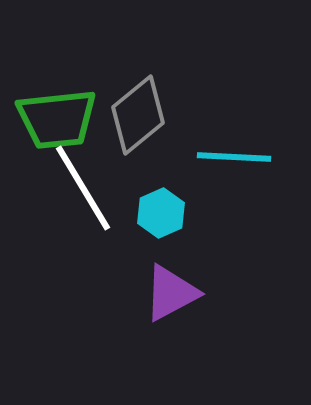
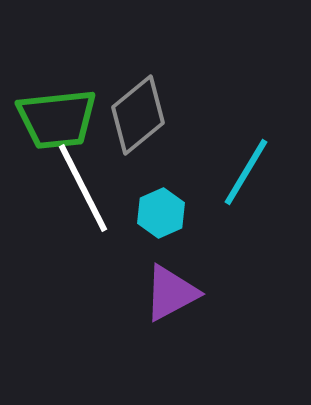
cyan line: moved 12 px right, 15 px down; rotated 62 degrees counterclockwise
white line: rotated 4 degrees clockwise
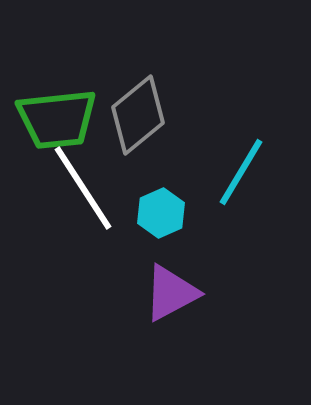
cyan line: moved 5 px left
white line: rotated 6 degrees counterclockwise
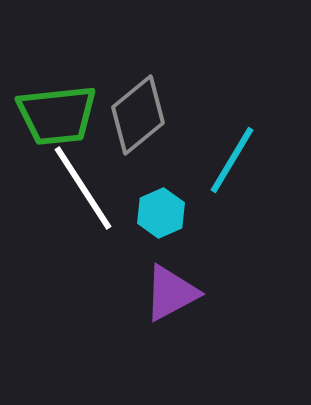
green trapezoid: moved 4 px up
cyan line: moved 9 px left, 12 px up
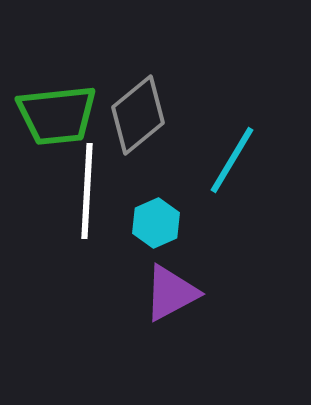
white line: moved 4 px right, 3 px down; rotated 36 degrees clockwise
cyan hexagon: moved 5 px left, 10 px down
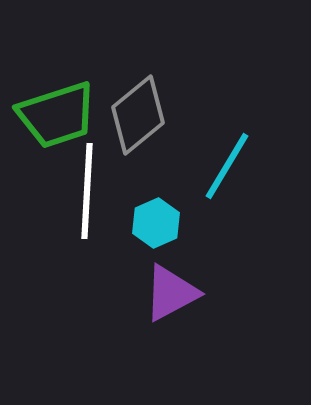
green trapezoid: rotated 12 degrees counterclockwise
cyan line: moved 5 px left, 6 px down
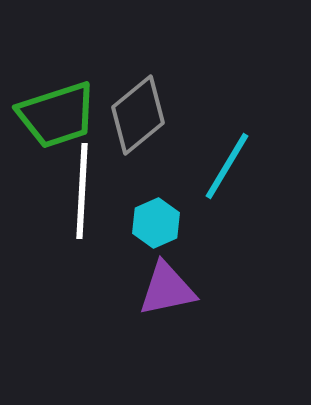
white line: moved 5 px left
purple triangle: moved 4 px left, 4 px up; rotated 16 degrees clockwise
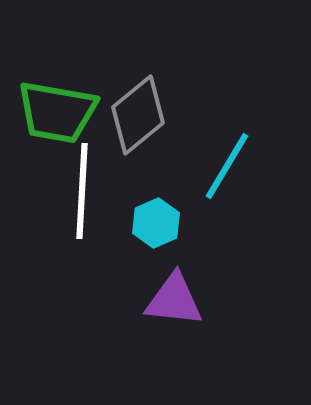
green trapezoid: moved 3 px up; rotated 28 degrees clockwise
purple triangle: moved 7 px right, 11 px down; rotated 18 degrees clockwise
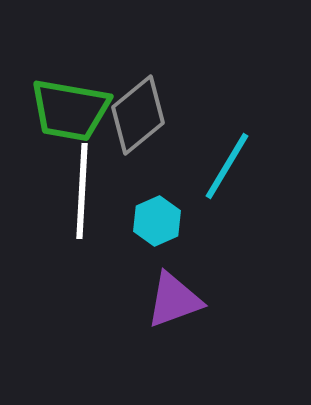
green trapezoid: moved 13 px right, 2 px up
cyan hexagon: moved 1 px right, 2 px up
purple triangle: rotated 26 degrees counterclockwise
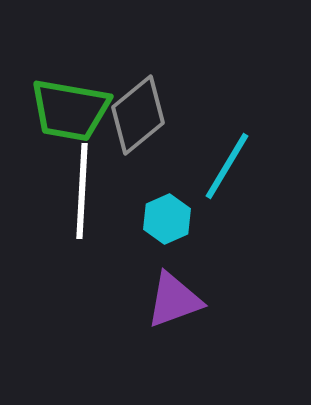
cyan hexagon: moved 10 px right, 2 px up
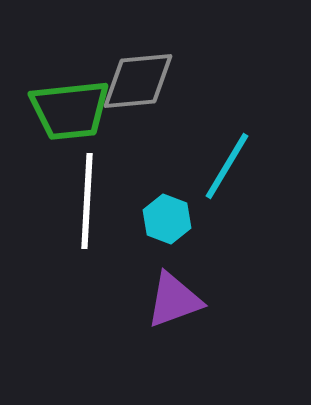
green trapezoid: rotated 16 degrees counterclockwise
gray diamond: moved 34 px up; rotated 34 degrees clockwise
white line: moved 5 px right, 10 px down
cyan hexagon: rotated 15 degrees counterclockwise
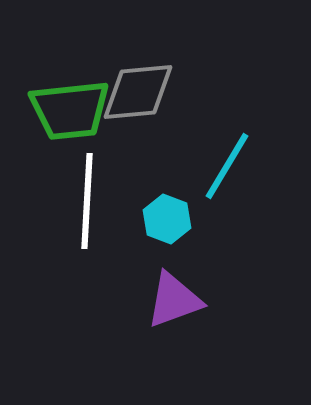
gray diamond: moved 11 px down
